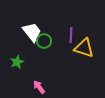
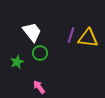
purple line: rotated 14 degrees clockwise
green circle: moved 4 px left, 12 px down
yellow triangle: moved 4 px right, 10 px up; rotated 10 degrees counterclockwise
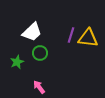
white trapezoid: rotated 85 degrees clockwise
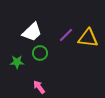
purple line: moved 5 px left; rotated 28 degrees clockwise
green star: rotated 24 degrees clockwise
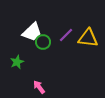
green circle: moved 3 px right, 11 px up
green star: rotated 24 degrees counterclockwise
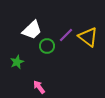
white trapezoid: moved 2 px up
yellow triangle: moved 1 px up; rotated 30 degrees clockwise
green circle: moved 4 px right, 4 px down
